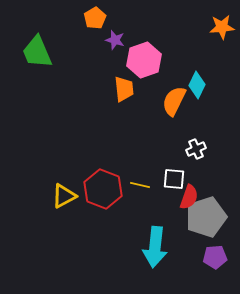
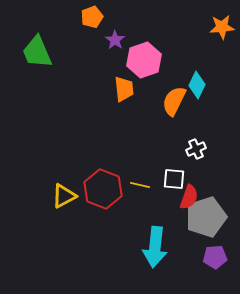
orange pentagon: moved 3 px left, 1 px up; rotated 10 degrees clockwise
purple star: rotated 18 degrees clockwise
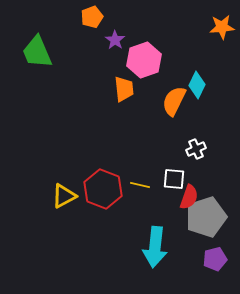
purple pentagon: moved 2 px down; rotated 10 degrees counterclockwise
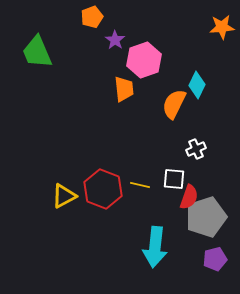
orange semicircle: moved 3 px down
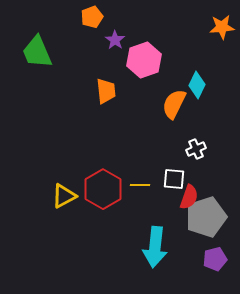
orange trapezoid: moved 18 px left, 2 px down
yellow line: rotated 12 degrees counterclockwise
red hexagon: rotated 9 degrees clockwise
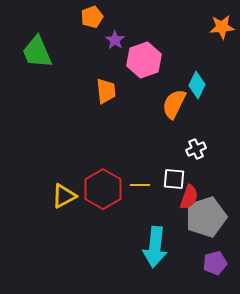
purple pentagon: moved 4 px down
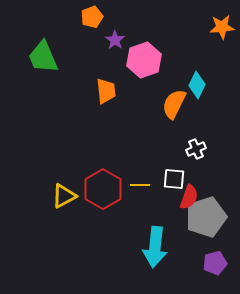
green trapezoid: moved 6 px right, 5 px down
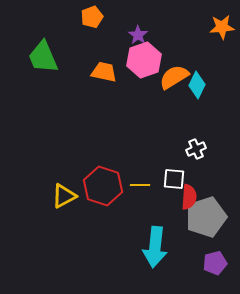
purple star: moved 23 px right, 5 px up
orange trapezoid: moved 2 px left, 19 px up; rotated 72 degrees counterclockwise
orange semicircle: moved 27 px up; rotated 32 degrees clockwise
red hexagon: moved 3 px up; rotated 12 degrees counterclockwise
red semicircle: rotated 15 degrees counterclockwise
